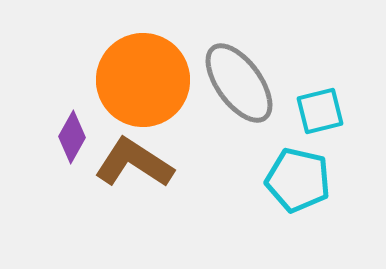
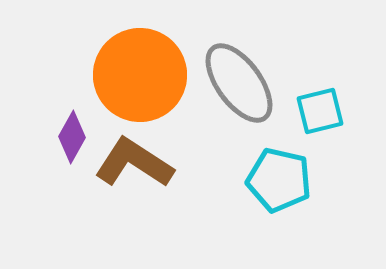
orange circle: moved 3 px left, 5 px up
cyan pentagon: moved 19 px left
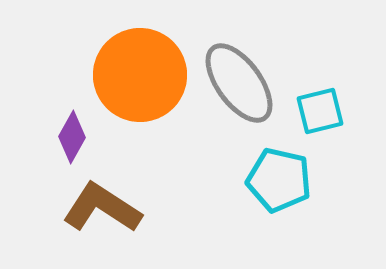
brown L-shape: moved 32 px left, 45 px down
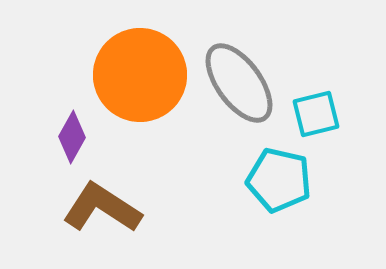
cyan square: moved 4 px left, 3 px down
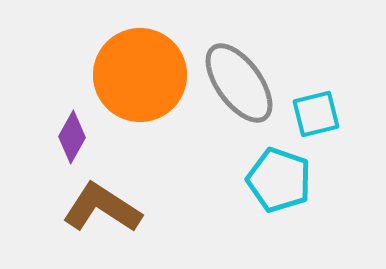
cyan pentagon: rotated 6 degrees clockwise
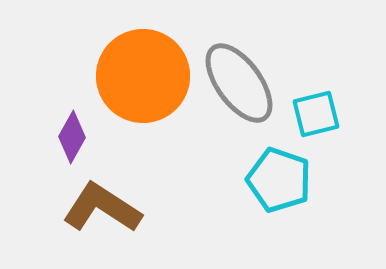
orange circle: moved 3 px right, 1 px down
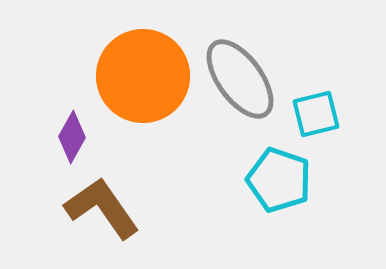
gray ellipse: moved 1 px right, 4 px up
brown L-shape: rotated 22 degrees clockwise
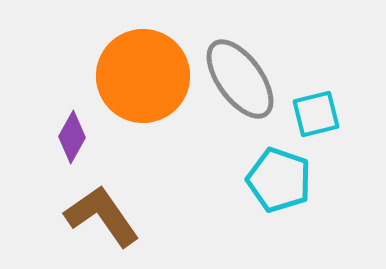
brown L-shape: moved 8 px down
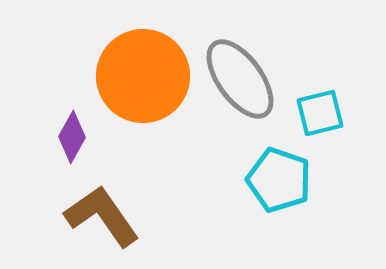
cyan square: moved 4 px right, 1 px up
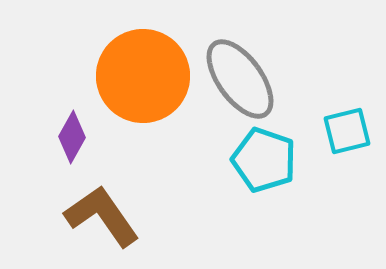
cyan square: moved 27 px right, 18 px down
cyan pentagon: moved 15 px left, 20 px up
